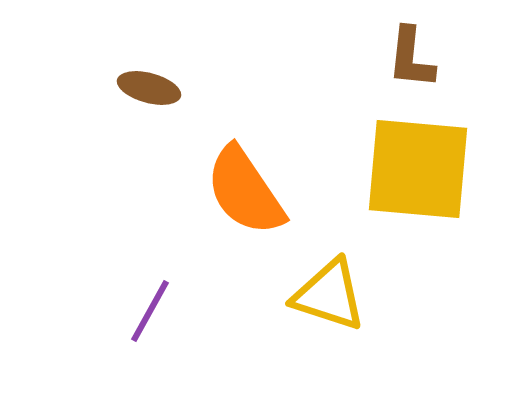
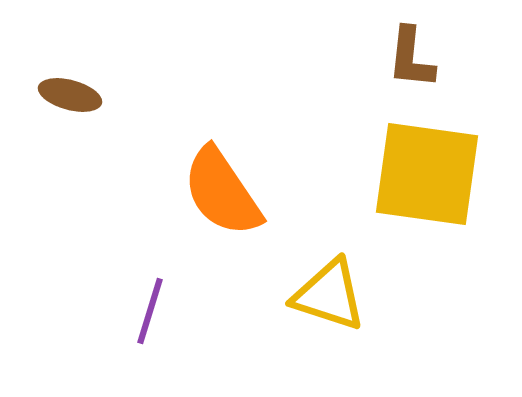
brown ellipse: moved 79 px left, 7 px down
yellow square: moved 9 px right, 5 px down; rotated 3 degrees clockwise
orange semicircle: moved 23 px left, 1 px down
purple line: rotated 12 degrees counterclockwise
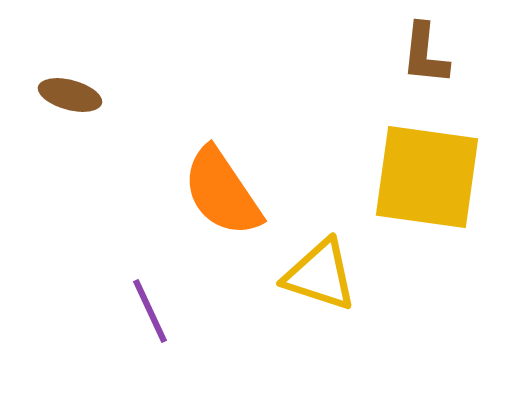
brown L-shape: moved 14 px right, 4 px up
yellow square: moved 3 px down
yellow triangle: moved 9 px left, 20 px up
purple line: rotated 42 degrees counterclockwise
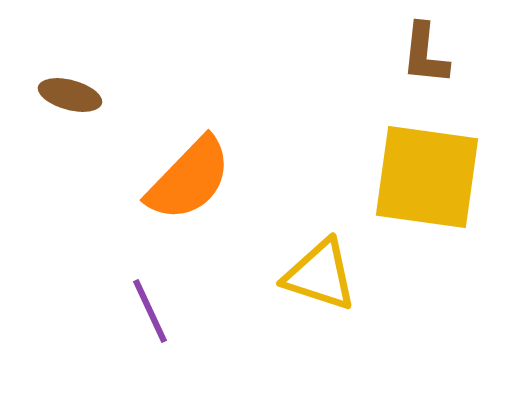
orange semicircle: moved 33 px left, 13 px up; rotated 102 degrees counterclockwise
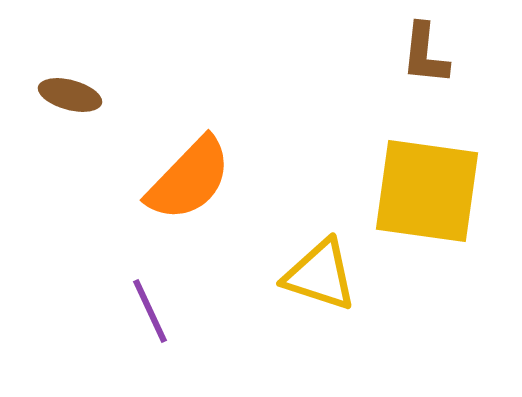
yellow square: moved 14 px down
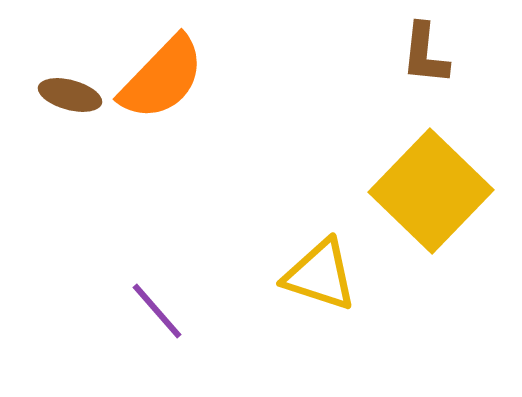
orange semicircle: moved 27 px left, 101 px up
yellow square: moved 4 px right; rotated 36 degrees clockwise
purple line: moved 7 px right; rotated 16 degrees counterclockwise
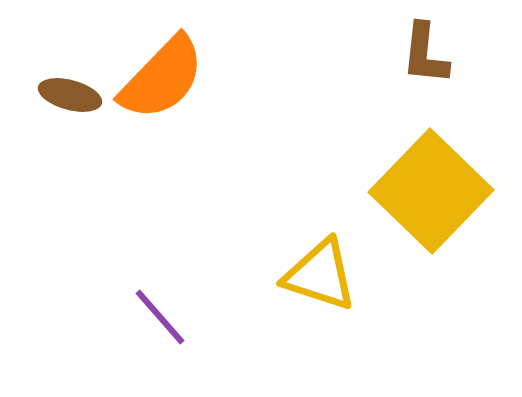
purple line: moved 3 px right, 6 px down
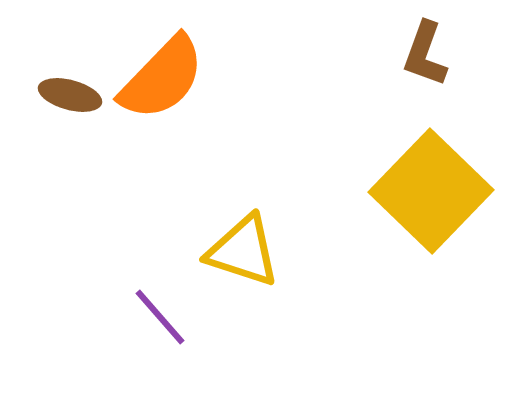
brown L-shape: rotated 14 degrees clockwise
yellow triangle: moved 77 px left, 24 px up
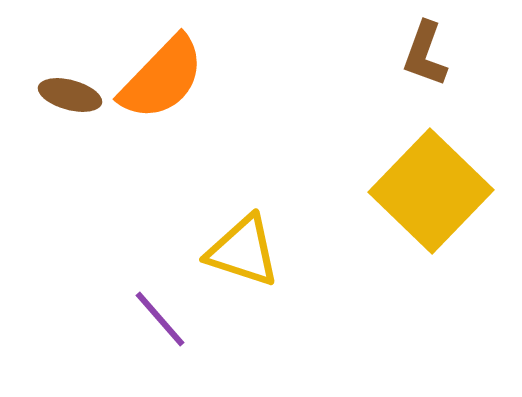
purple line: moved 2 px down
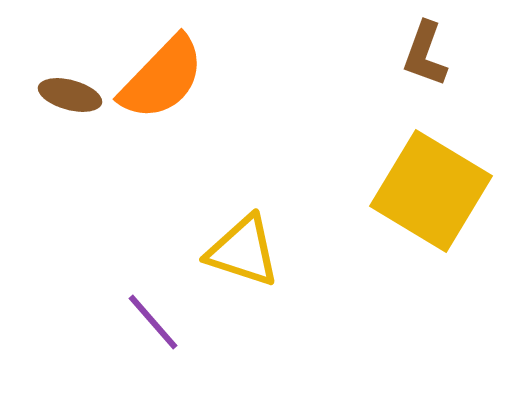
yellow square: rotated 13 degrees counterclockwise
purple line: moved 7 px left, 3 px down
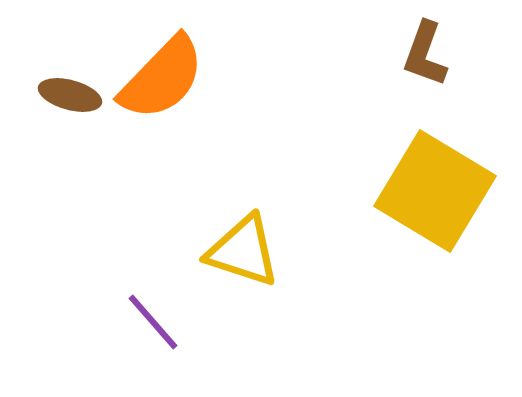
yellow square: moved 4 px right
